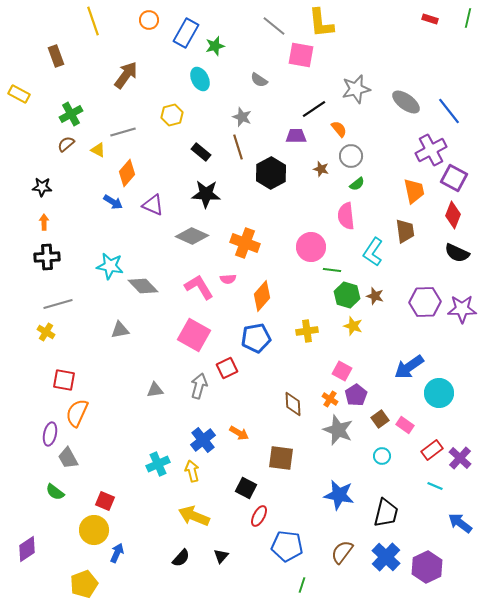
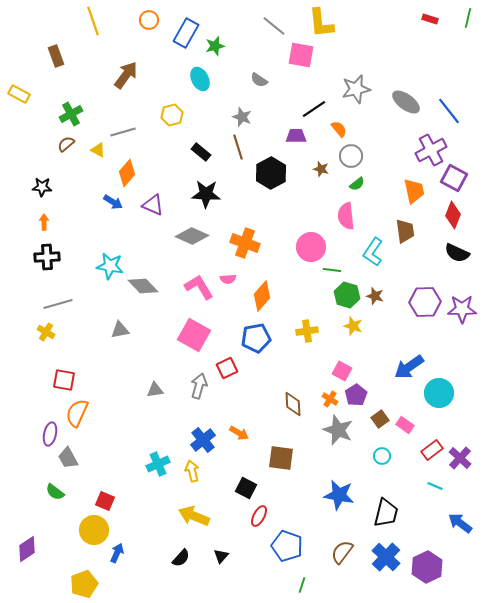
blue pentagon at (287, 546): rotated 12 degrees clockwise
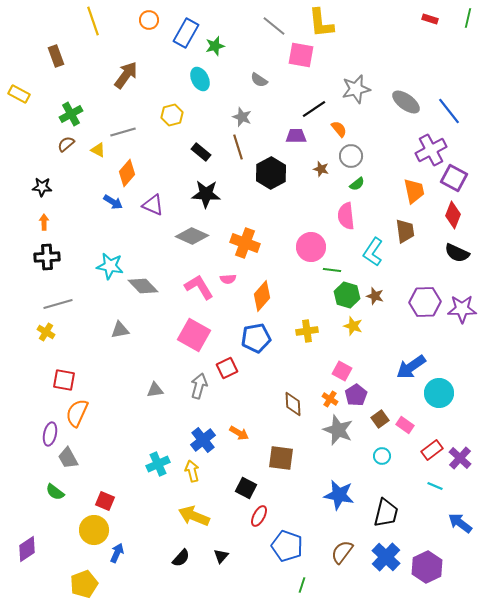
blue arrow at (409, 367): moved 2 px right
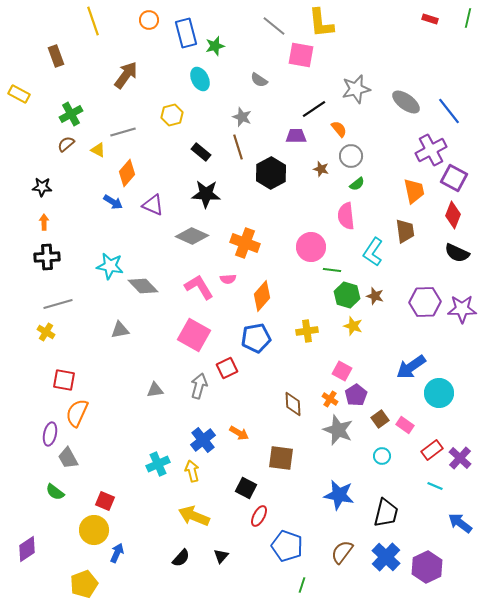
blue rectangle at (186, 33): rotated 44 degrees counterclockwise
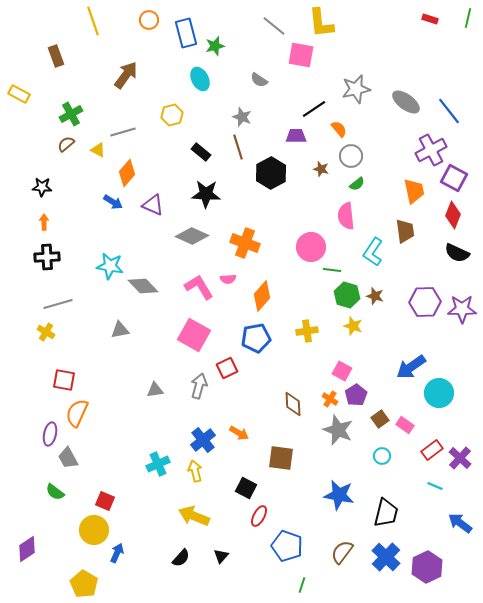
yellow arrow at (192, 471): moved 3 px right
yellow pentagon at (84, 584): rotated 20 degrees counterclockwise
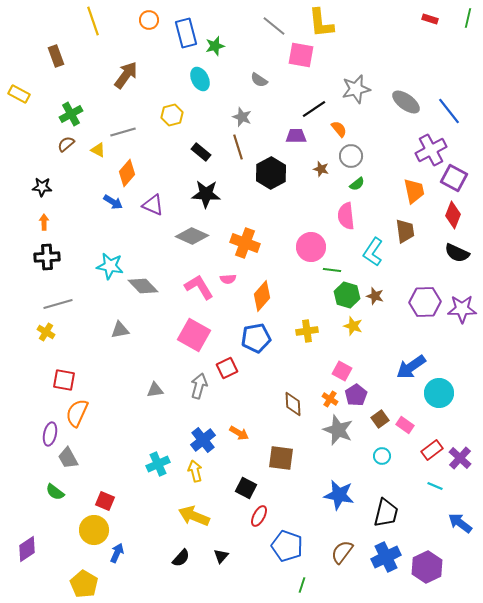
blue cross at (386, 557): rotated 20 degrees clockwise
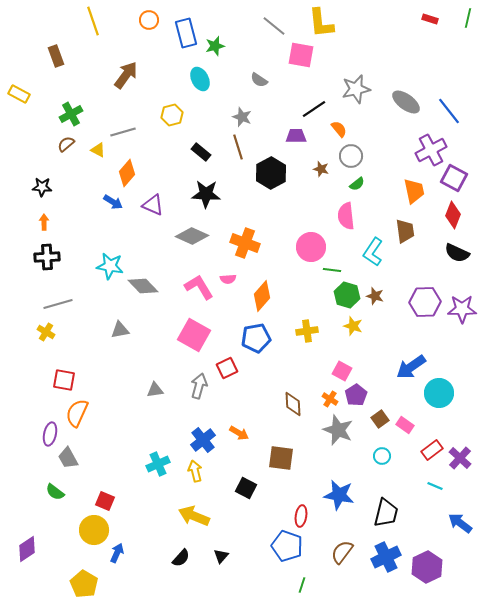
red ellipse at (259, 516): moved 42 px right; rotated 20 degrees counterclockwise
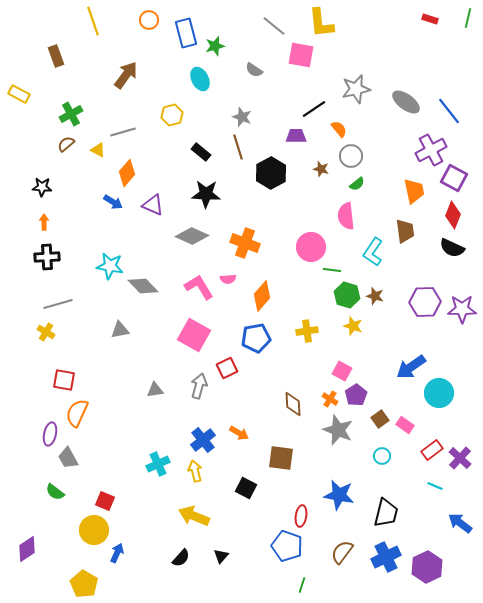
gray semicircle at (259, 80): moved 5 px left, 10 px up
black semicircle at (457, 253): moved 5 px left, 5 px up
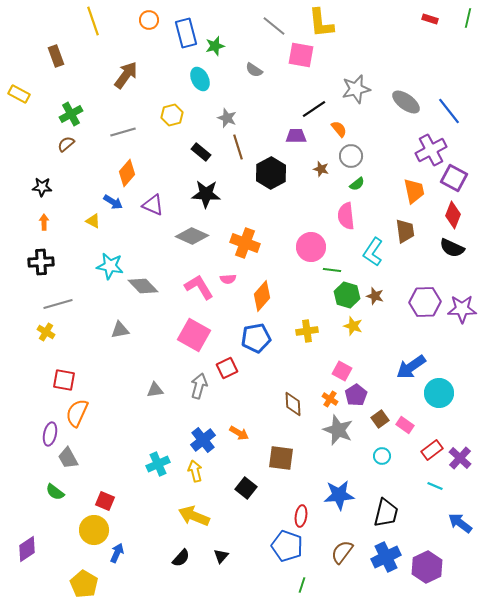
gray star at (242, 117): moved 15 px left, 1 px down
yellow triangle at (98, 150): moved 5 px left, 71 px down
black cross at (47, 257): moved 6 px left, 5 px down
black square at (246, 488): rotated 10 degrees clockwise
blue star at (339, 495): rotated 16 degrees counterclockwise
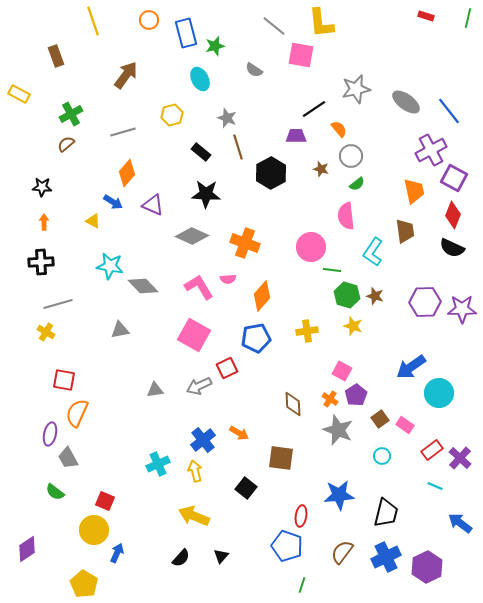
red rectangle at (430, 19): moved 4 px left, 3 px up
gray arrow at (199, 386): rotated 130 degrees counterclockwise
